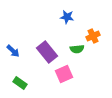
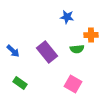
orange cross: moved 2 px left, 1 px up; rotated 24 degrees clockwise
pink square: moved 9 px right, 10 px down; rotated 36 degrees counterclockwise
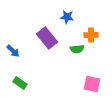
purple rectangle: moved 14 px up
pink square: moved 19 px right; rotated 18 degrees counterclockwise
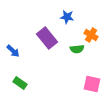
orange cross: rotated 32 degrees clockwise
